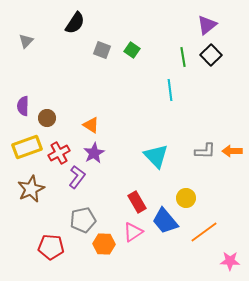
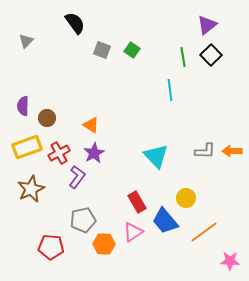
black semicircle: rotated 70 degrees counterclockwise
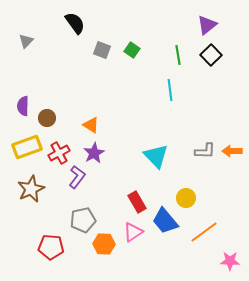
green line: moved 5 px left, 2 px up
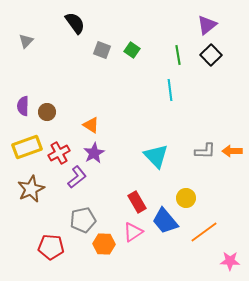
brown circle: moved 6 px up
purple L-shape: rotated 15 degrees clockwise
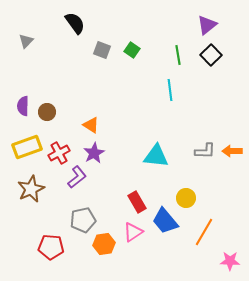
cyan triangle: rotated 40 degrees counterclockwise
orange line: rotated 24 degrees counterclockwise
orange hexagon: rotated 10 degrees counterclockwise
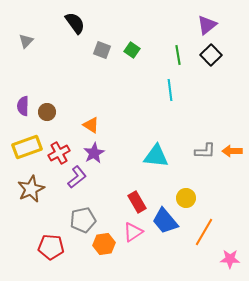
pink star: moved 2 px up
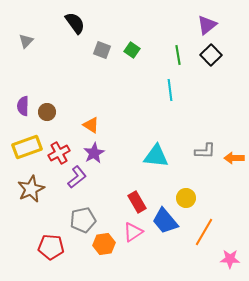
orange arrow: moved 2 px right, 7 px down
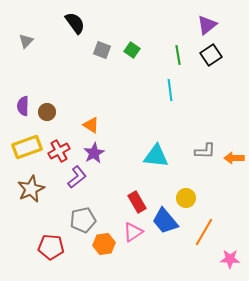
black square: rotated 10 degrees clockwise
red cross: moved 2 px up
